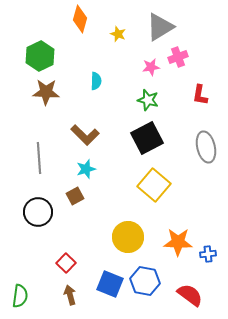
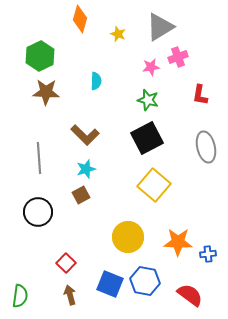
brown square: moved 6 px right, 1 px up
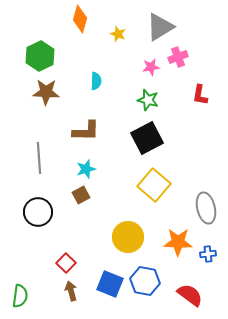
brown L-shape: moved 1 px right, 4 px up; rotated 44 degrees counterclockwise
gray ellipse: moved 61 px down
brown arrow: moved 1 px right, 4 px up
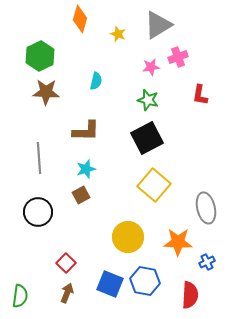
gray triangle: moved 2 px left, 2 px up
cyan semicircle: rotated 12 degrees clockwise
blue cross: moved 1 px left, 8 px down; rotated 21 degrees counterclockwise
brown arrow: moved 4 px left, 2 px down; rotated 36 degrees clockwise
red semicircle: rotated 56 degrees clockwise
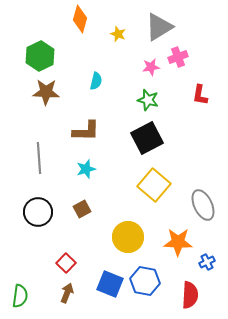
gray triangle: moved 1 px right, 2 px down
brown square: moved 1 px right, 14 px down
gray ellipse: moved 3 px left, 3 px up; rotated 12 degrees counterclockwise
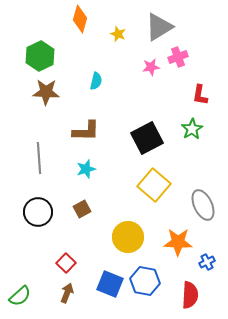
green star: moved 44 px right, 29 px down; rotated 25 degrees clockwise
green semicircle: rotated 40 degrees clockwise
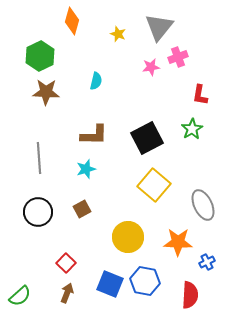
orange diamond: moved 8 px left, 2 px down
gray triangle: rotated 20 degrees counterclockwise
brown L-shape: moved 8 px right, 4 px down
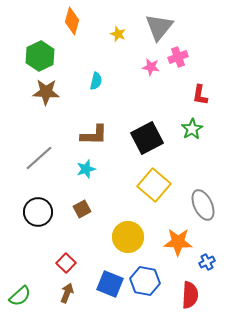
pink star: rotated 18 degrees clockwise
gray line: rotated 52 degrees clockwise
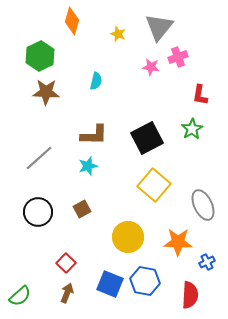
cyan star: moved 2 px right, 3 px up
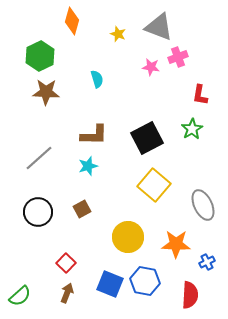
gray triangle: rotated 48 degrees counterclockwise
cyan semicircle: moved 1 px right, 2 px up; rotated 30 degrees counterclockwise
orange star: moved 2 px left, 2 px down
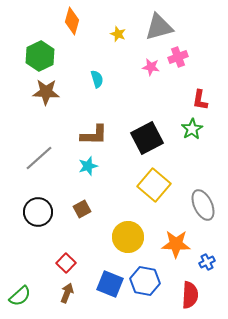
gray triangle: rotated 36 degrees counterclockwise
red L-shape: moved 5 px down
